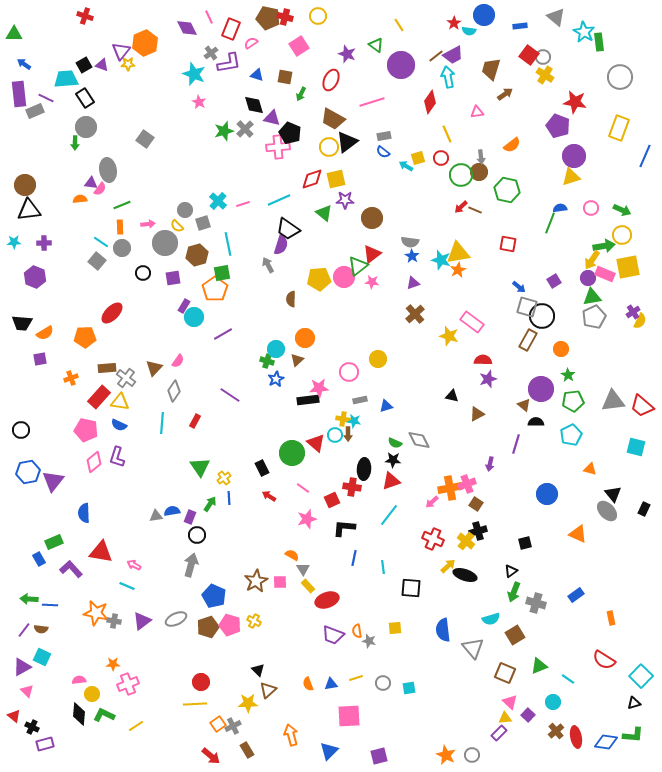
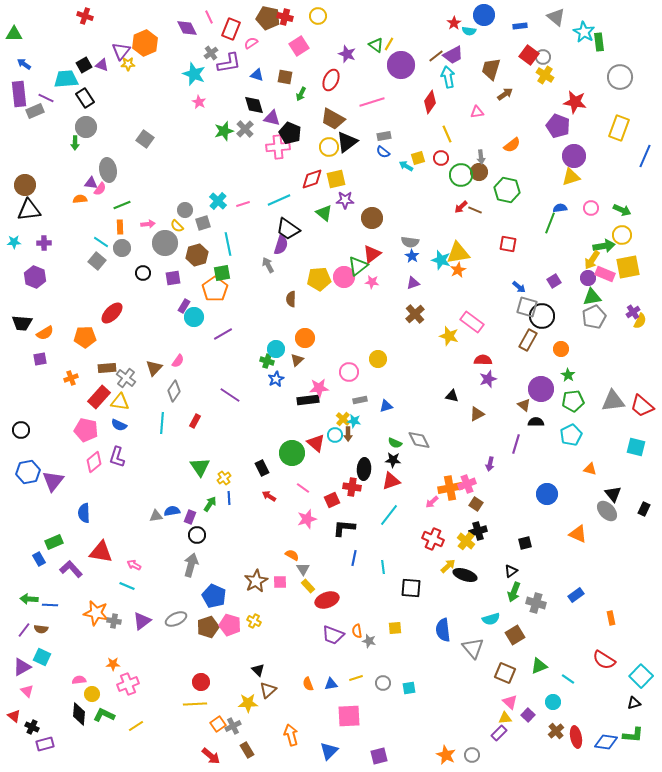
yellow line at (399, 25): moved 10 px left, 19 px down; rotated 64 degrees clockwise
yellow cross at (343, 419): rotated 32 degrees clockwise
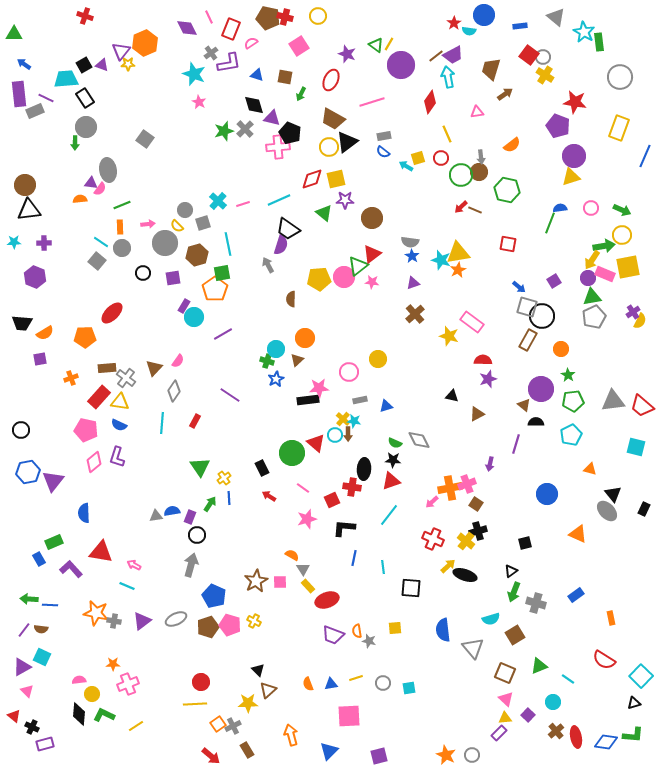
pink triangle at (510, 702): moved 4 px left, 3 px up
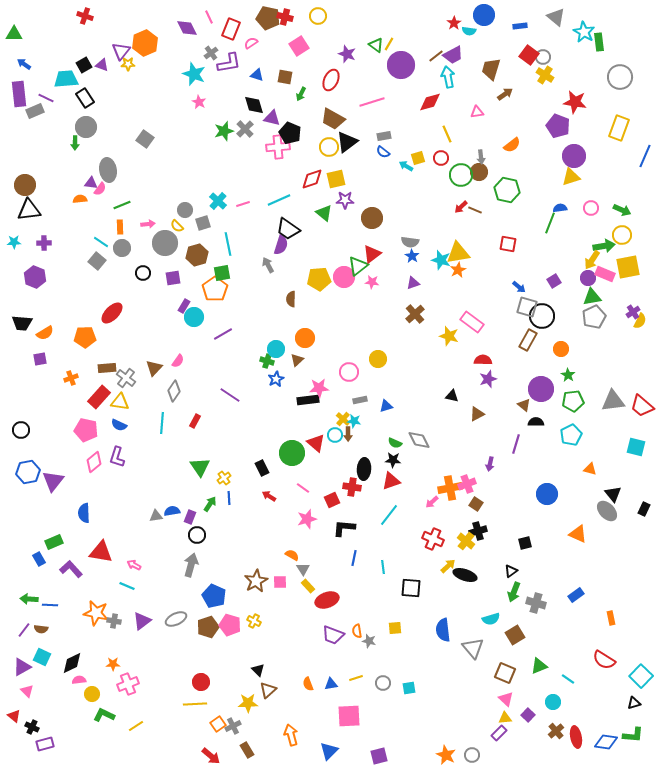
red diamond at (430, 102): rotated 40 degrees clockwise
black diamond at (79, 714): moved 7 px left, 51 px up; rotated 60 degrees clockwise
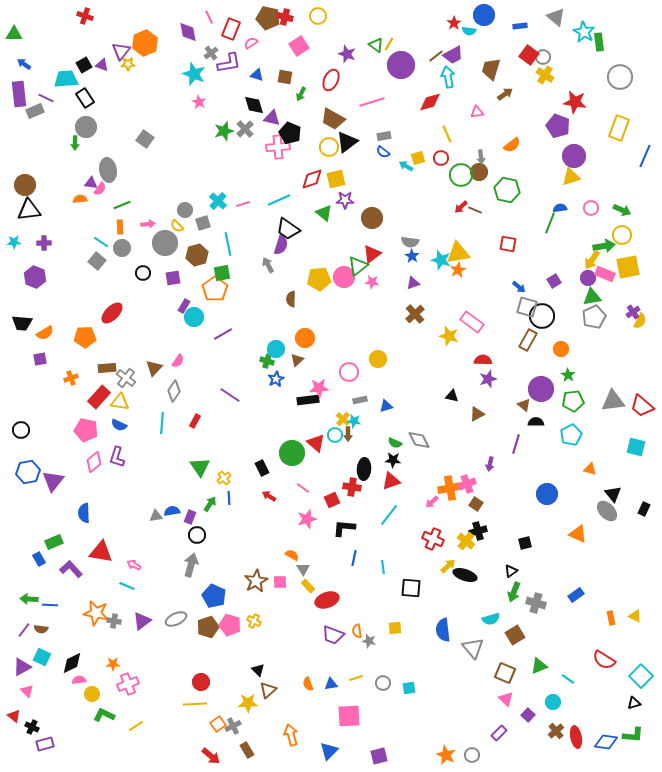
purple diamond at (187, 28): moved 1 px right, 4 px down; rotated 15 degrees clockwise
yellow triangle at (505, 718): moved 130 px right, 102 px up; rotated 32 degrees clockwise
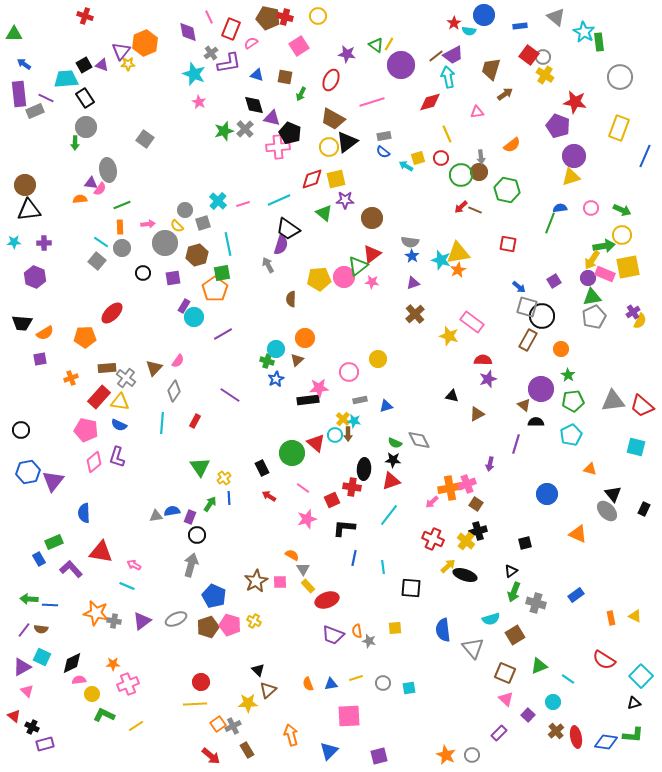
purple star at (347, 54): rotated 12 degrees counterclockwise
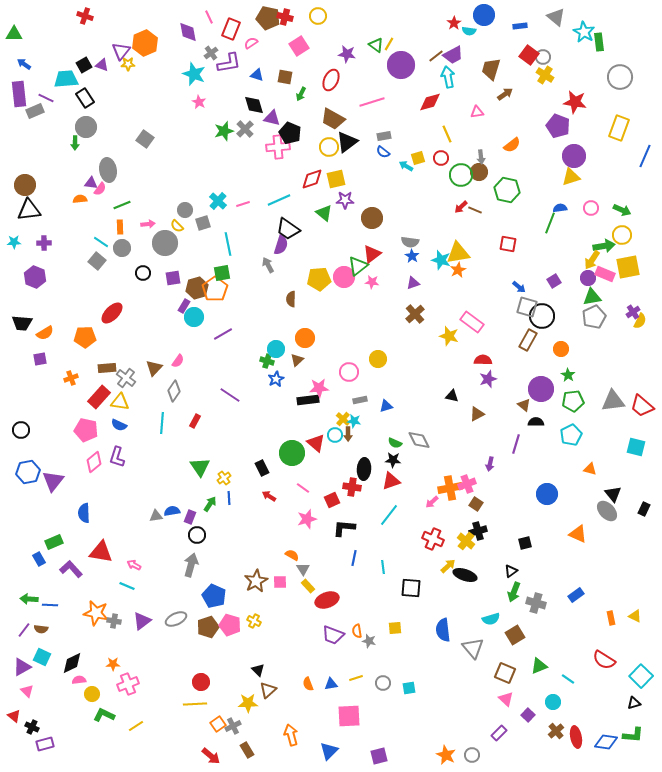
brown hexagon at (197, 255): moved 33 px down
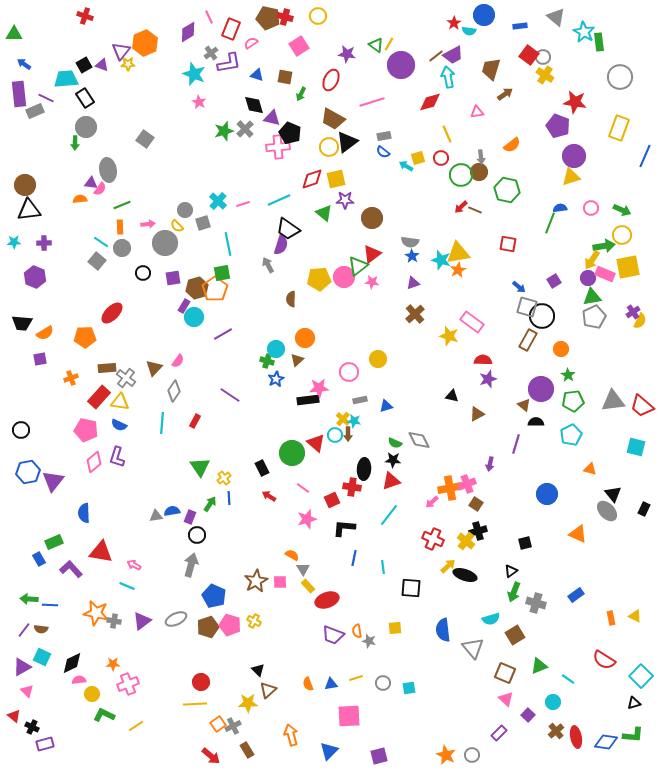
purple diamond at (188, 32): rotated 70 degrees clockwise
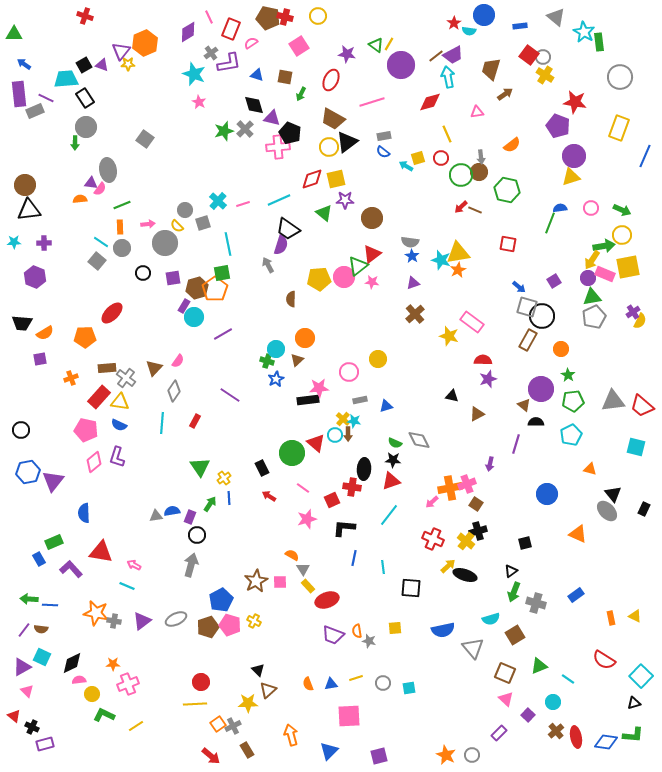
blue pentagon at (214, 596): moved 7 px right, 4 px down; rotated 20 degrees clockwise
blue semicircle at (443, 630): rotated 95 degrees counterclockwise
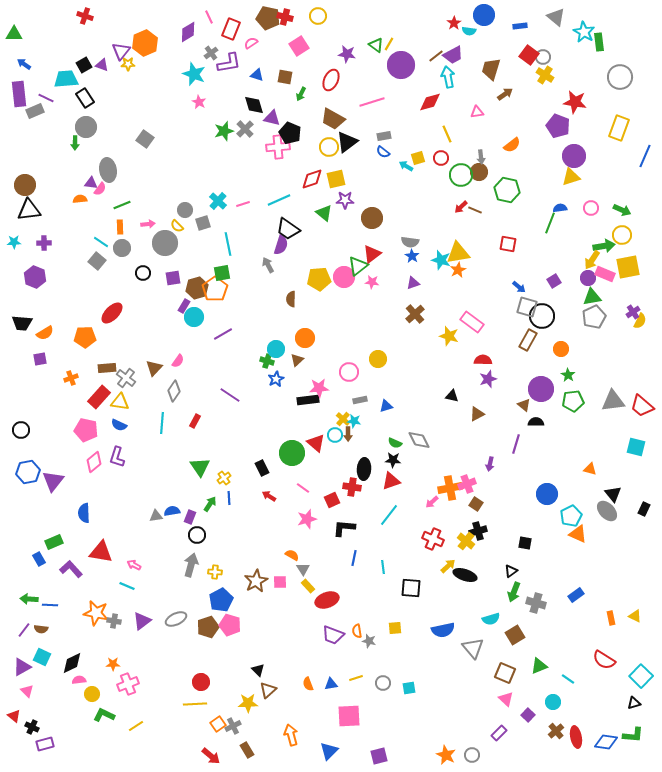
cyan pentagon at (571, 435): moved 81 px down
black square at (525, 543): rotated 24 degrees clockwise
yellow cross at (254, 621): moved 39 px left, 49 px up; rotated 24 degrees counterclockwise
